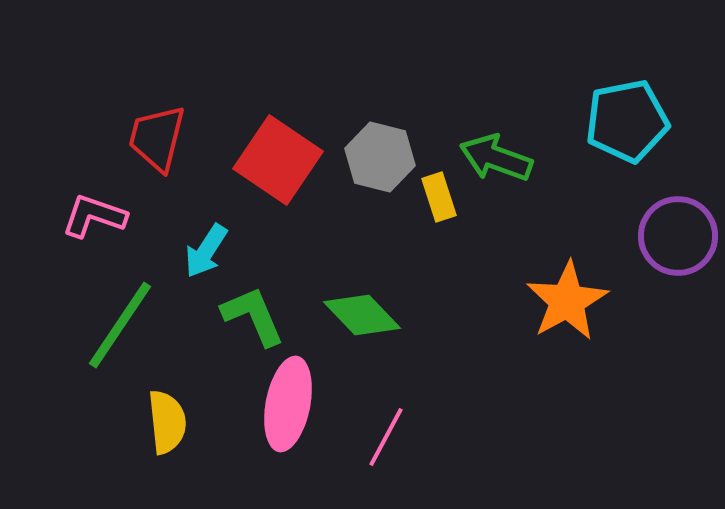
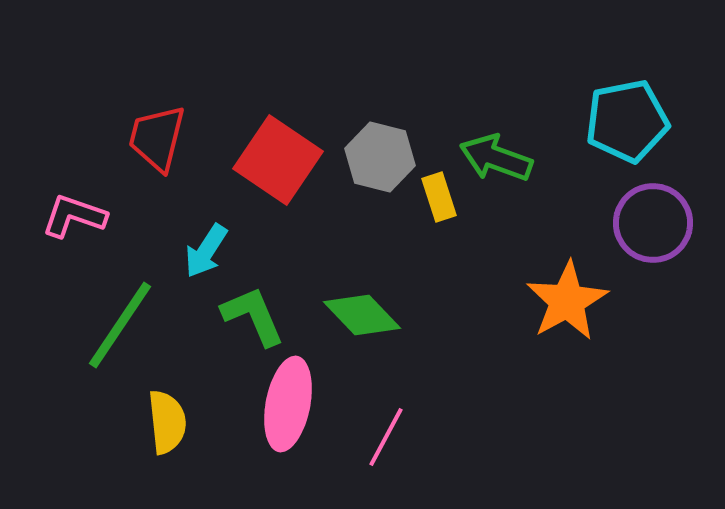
pink L-shape: moved 20 px left
purple circle: moved 25 px left, 13 px up
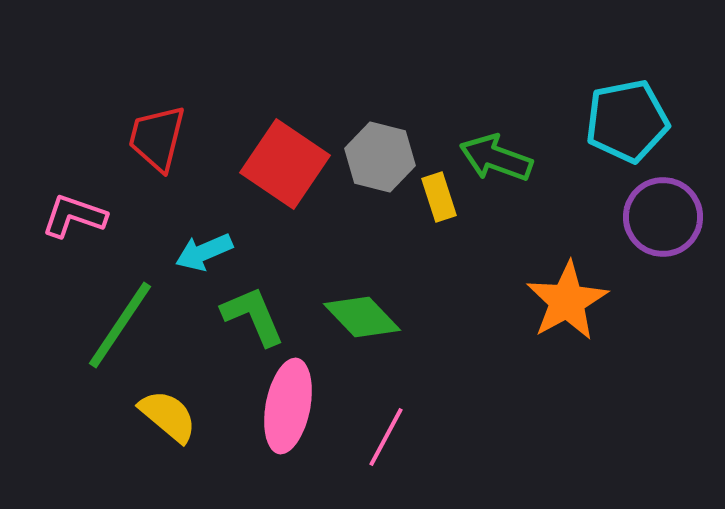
red square: moved 7 px right, 4 px down
purple circle: moved 10 px right, 6 px up
cyan arrow: moved 2 px left, 1 px down; rotated 34 degrees clockwise
green diamond: moved 2 px down
pink ellipse: moved 2 px down
yellow semicircle: moved 1 px right, 6 px up; rotated 44 degrees counterclockwise
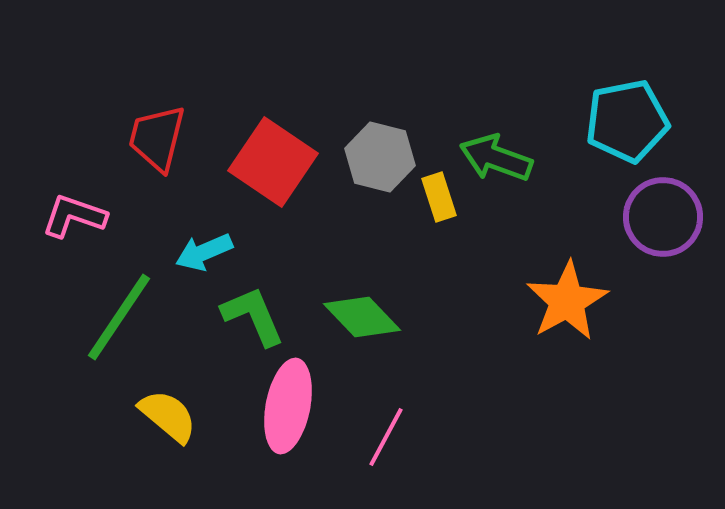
red square: moved 12 px left, 2 px up
green line: moved 1 px left, 8 px up
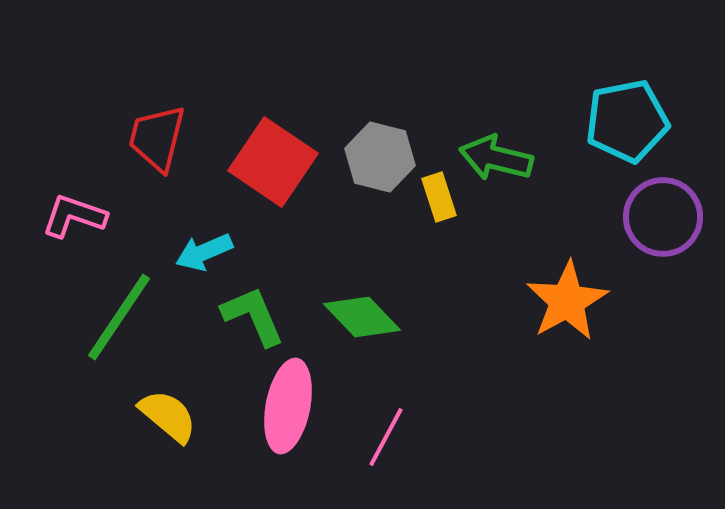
green arrow: rotated 6 degrees counterclockwise
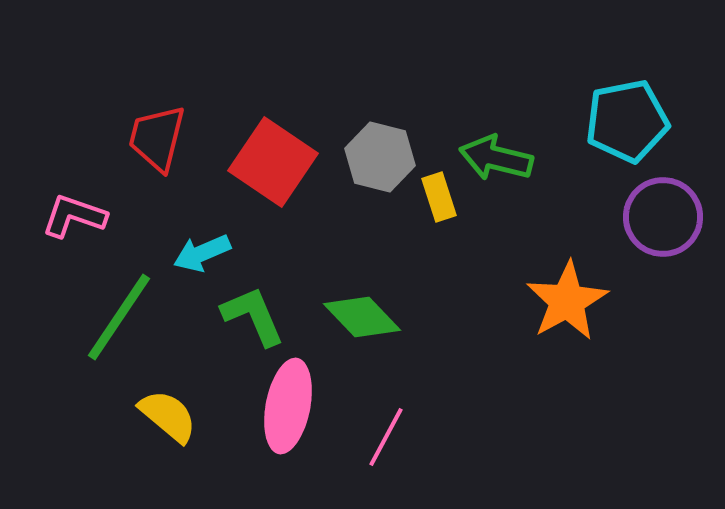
cyan arrow: moved 2 px left, 1 px down
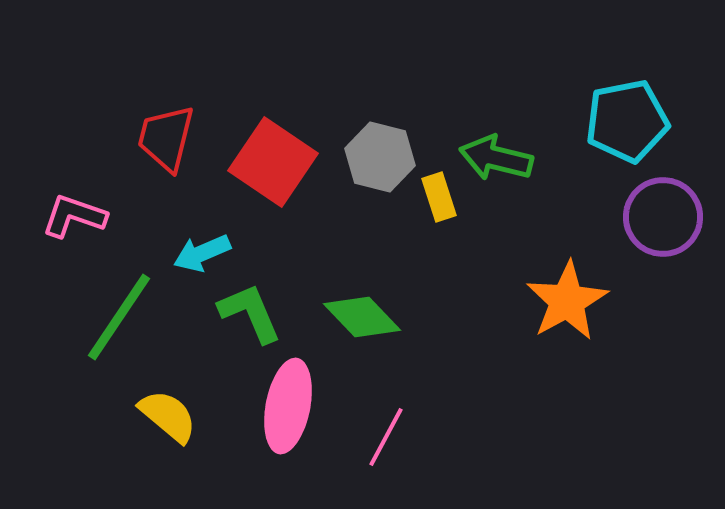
red trapezoid: moved 9 px right
green L-shape: moved 3 px left, 3 px up
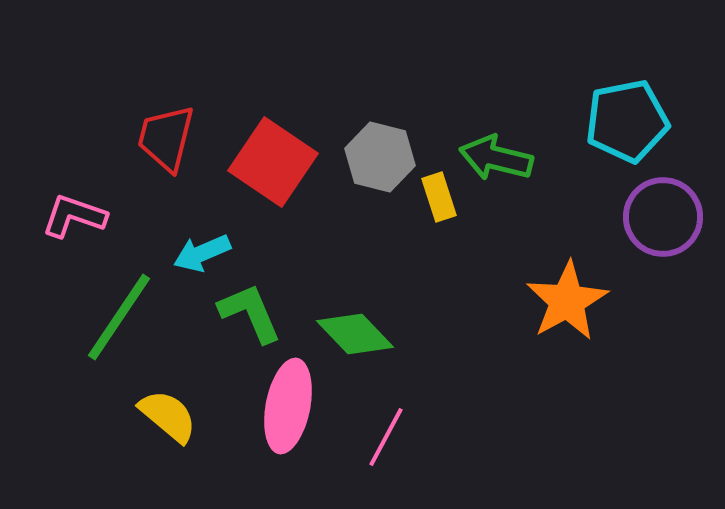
green diamond: moved 7 px left, 17 px down
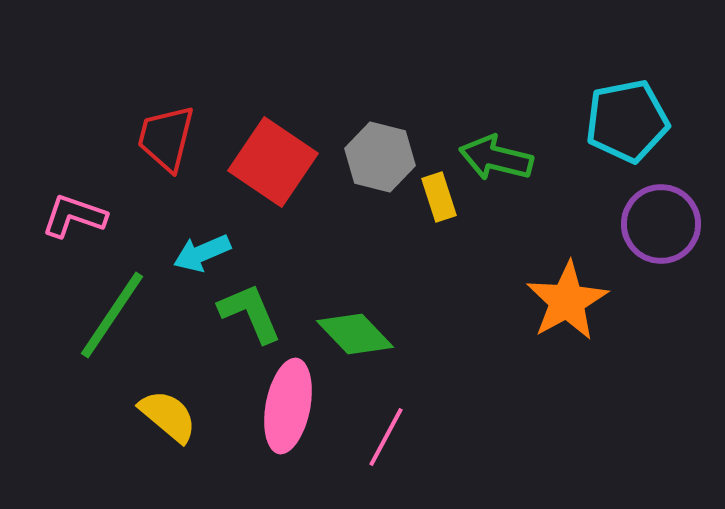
purple circle: moved 2 px left, 7 px down
green line: moved 7 px left, 2 px up
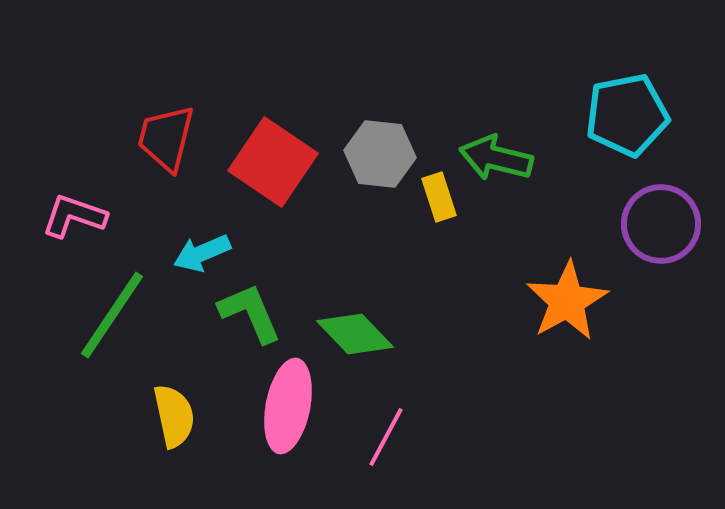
cyan pentagon: moved 6 px up
gray hexagon: moved 3 px up; rotated 8 degrees counterclockwise
yellow semicircle: moved 6 px right; rotated 38 degrees clockwise
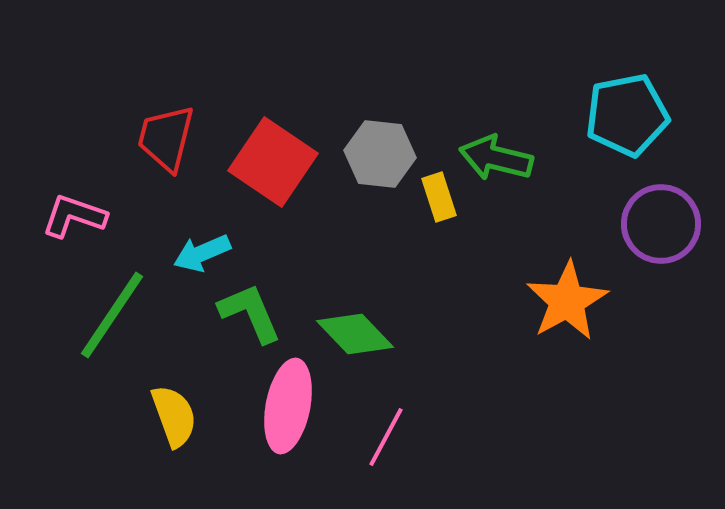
yellow semicircle: rotated 8 degrees counterclockwise
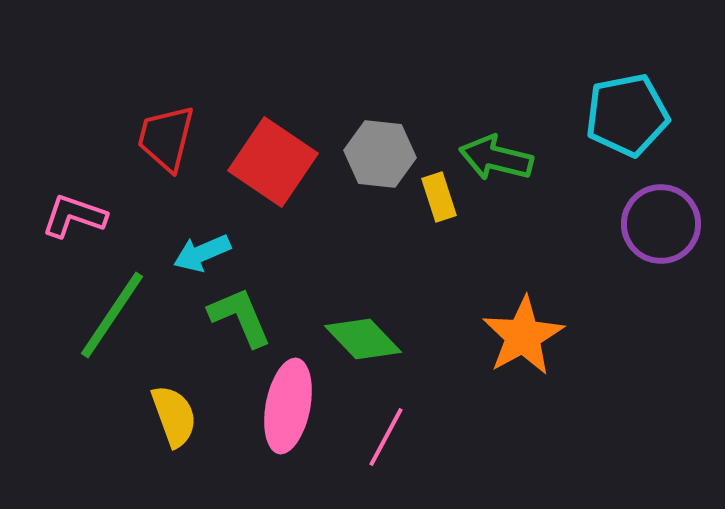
orange star: moved 44 px left, 35 px down
green L-shape: moved 10 px left, 4 px down
green diamond: moved 8 px right, 5 px down
